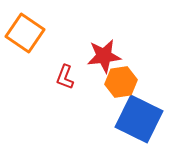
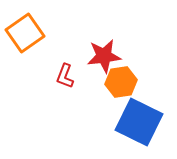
orange square: rotated 21 degrees clockwise
red L-shape: moved 1 px up
blue square: moved 3 px down
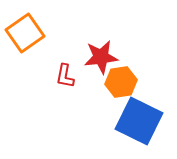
red star: moved 3 px left, 1 px down
red L-shape: rotated 10 degrees counterclockwise
blue square: moved 1 px up
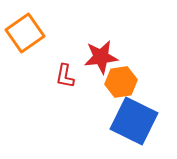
blue square: moved 5 px left
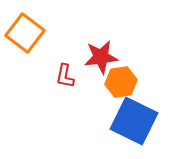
orange square: rotated 18 degrees counterclockwise
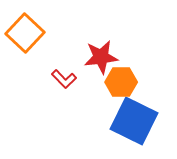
orange square: rotated 6 degrees clockwise
red L-shape: moved 1 px left, 3 px down; rotated 55 degrees counterclockwise
orange hexagon: rotated 8 degrees clockwise
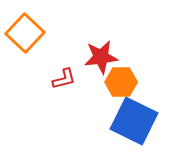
red L-shape: rotated 60 degrees counterclockwise
